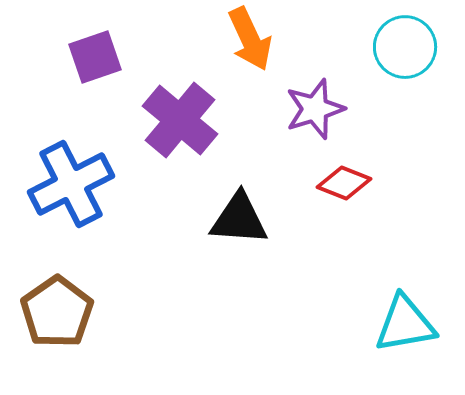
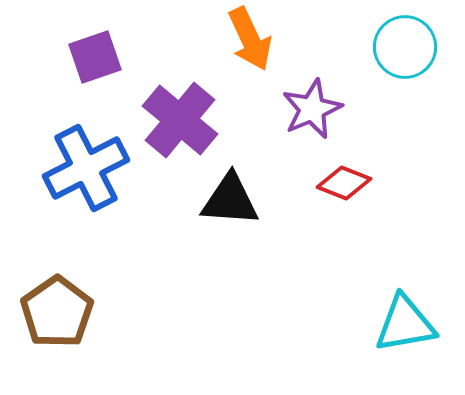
purple star: moved 3 px left; rotated 6 degrees counterclockwise
blue cross: moved 15 px right, 16 px up
black triangle: moved 9 px left, 19 px up
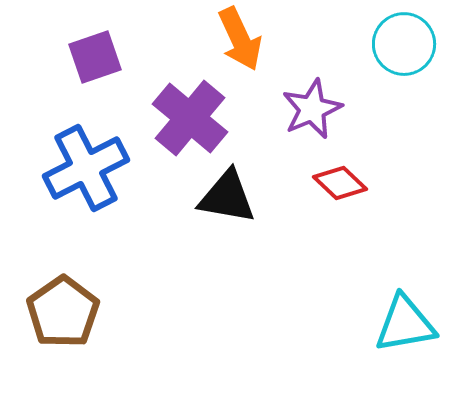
orange arrow: moved 10 px left
cyan circle: moved 1 px left, 3 px up
purple cross: moved 10 px right, 2 px up
red diamond: moved 4 px left; rotated 22 degrees clockwise
black triangle: moved 3 px left, 3 px up; rotated 6 degrees clockwise
brown pentagon: moved 6 px right
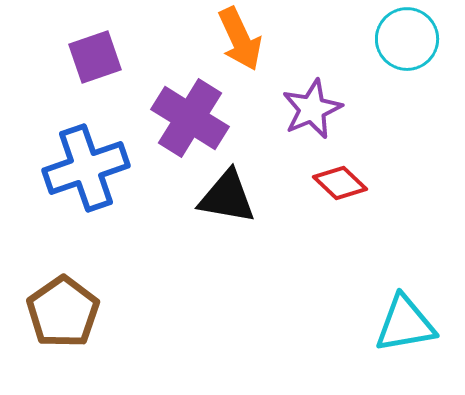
cyan circle: moved 3 px right, 5 px up
purple cross: rotated 8 degrees counterclockwise
blue cross: rotated 8 degrees clockwise
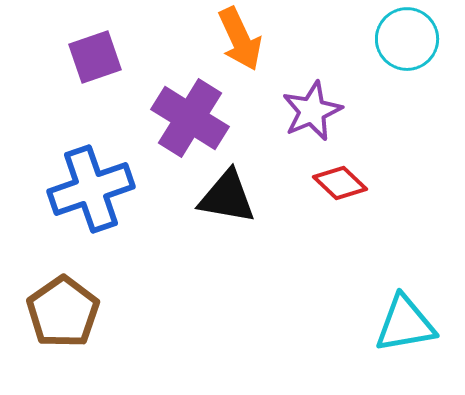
purple star: moved 2 px down
blue cross: moved 5 px right, 21 px down
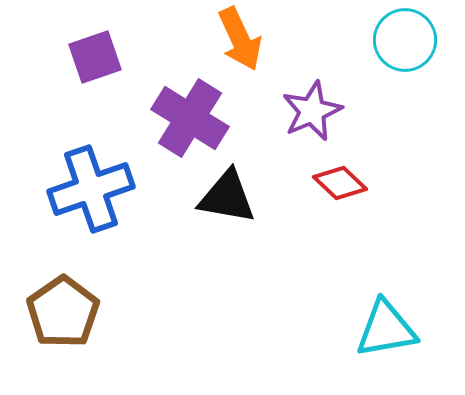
cyan circle: moved 2 px left, 1 px down
cyan triangle: moved 19 px left, 5 px down
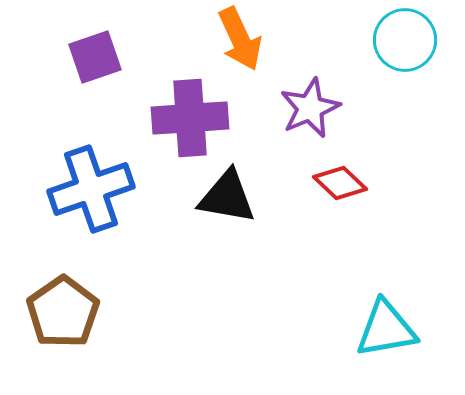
purple star: moved 2 px left, 3 px up
purple cross: rotated 36 degrees counterclockwise
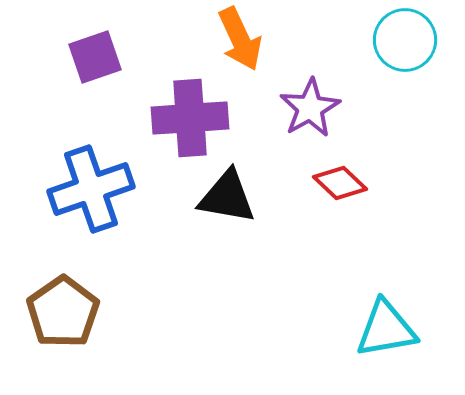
purple star: rotated 6 degrees counterclockwise
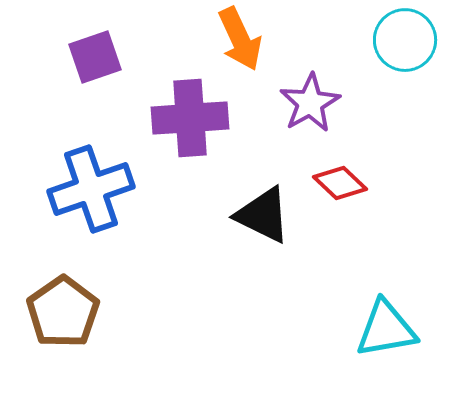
purple star: moved 5 px up
black triangle: moved 36 px right, 18 px down; rotated 16 degrees clockwise
